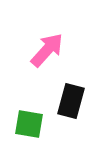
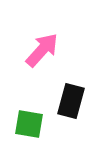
pink arrow: moved 5 px left
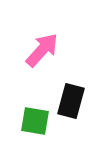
green square: moved 6 px right, 3 px up
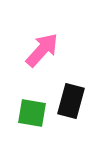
green square: moved 3 px left, 8 px up
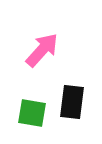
black rectangle: moved 1 px right, 1 px down; rotated 8 degrees counterclockwise
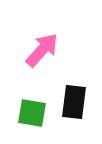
black rectangle: moved 2 px right
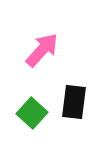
green square: rotated 32 degrees clockwise
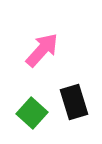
black rectangle: rotated 24 degrees counterclockwise
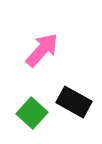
black rectangle: rotated 44 degrees counterclockwise
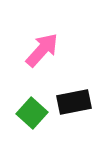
black rectangle: rotated 40 degrees counterclockwise
